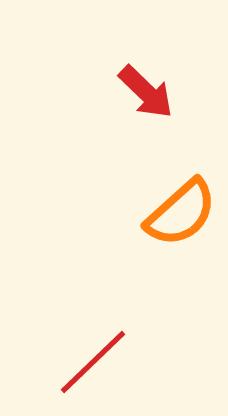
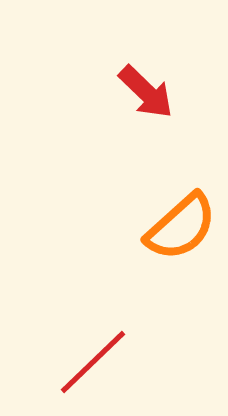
orange semicircle: moved 14 px down
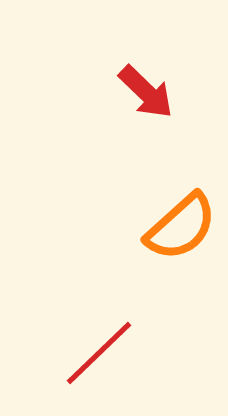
red line: moved 6 px right, 9 px up
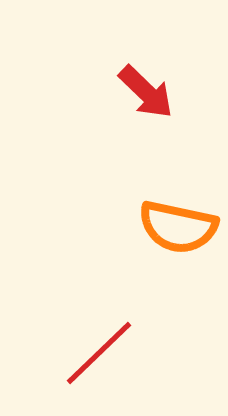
orange semicircle: moved 3 px left; rotated 54 degrees clockwise
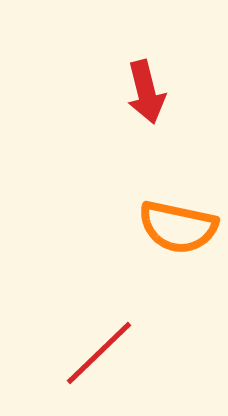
red arrow: rotated 32 degrees clockwise
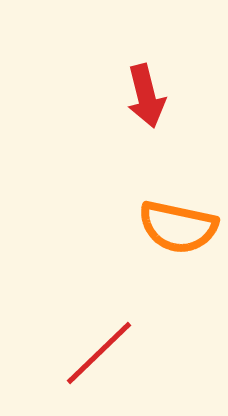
red arrow: moved 4 px down
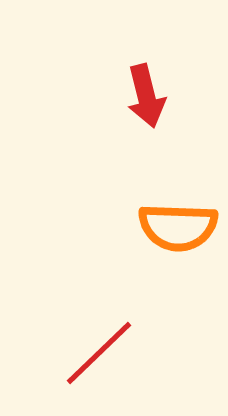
orange semicircle: rotated 10 degrees counterclockwise
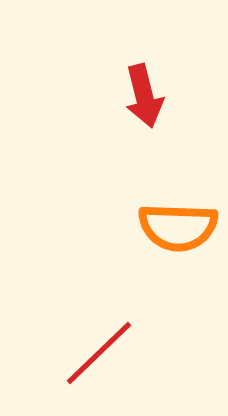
red arrow: moved 2 px left
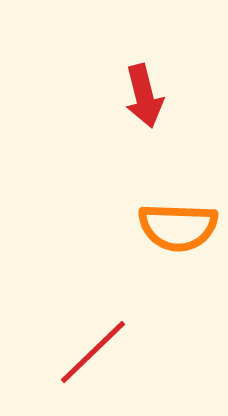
red line: moved 6 px left, 1 px up
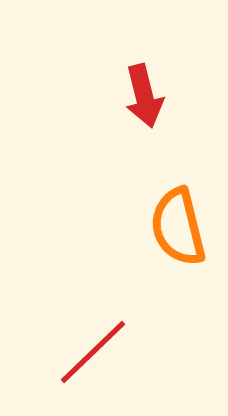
orange semicircle: rotated 74 degrees clockwise
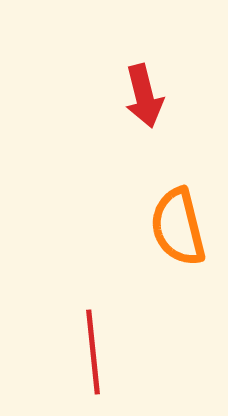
red line: rotated 52 degrees counterclockwise
